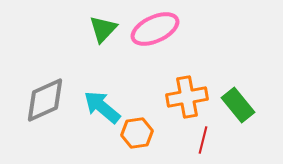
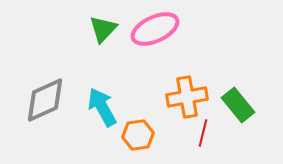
cyan arrow: rotated 21 degrees clockwise
orange hexagon: moved 1 px right, 2 px down
red line: moved 7 px up
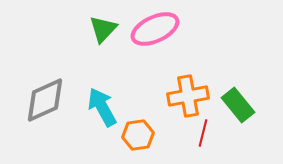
orange cross: moved 1 px right, 1 px up
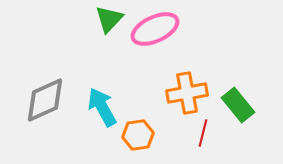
green triangle: moved 6 px right, 10 px up
orange cross: moved 1 px left, 3 px up
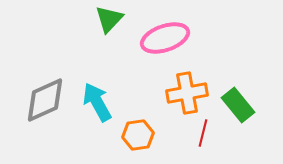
pink ellipse: moved 10 px right, 9 px down; rotated 6 degrees clockwise
cyan arrow: moved 5 px left, 5 px up
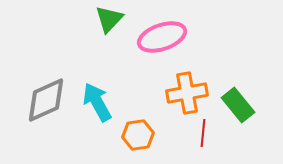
pink ellipse: moved 3 px left, 1 px up
gray diamond: moved 1 px right
red line: rotated 8 degrees counterclockwise
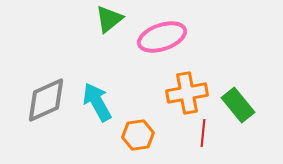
green triangle: rotated 8 degrees clockwise
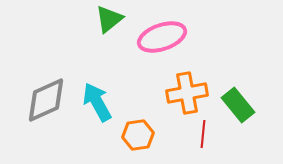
red line: moved 1 px down
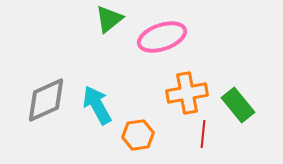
cyan arrow: moved 3 px down
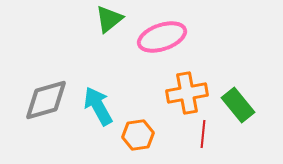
gray diamond: rotated 9 degrees clockwise
cyan arrow: moved 1 px right, 1 px down
